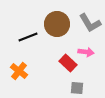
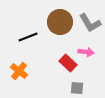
brown circle: moved 3 px right, 2 px up
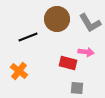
brown circle: moved 3 px left, 3 px up
red rectangle: rotated 30 degrees counterclockwise
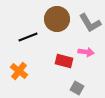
red rectangle: moved 4 px left, 2 px up
gray square: rotated 24 degrees clockwise
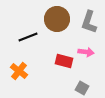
gray L-shape: moved 1 px left, 1 px up; rotated 50 degrees clockwise
gray square: moved 5 px right
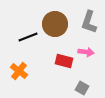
brown circle: moved 2 px left, 5 px down
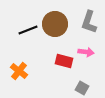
black line: moved 7 px up
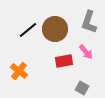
brown circle: moved 5 px down
black line: rotated 18 degrees counterclockwise
pink arrow: rotated 42 degrees clockwise
red rectangle: rotated 24 degrees counterclockwise
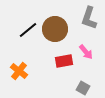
gray L-shape: moved 4 px up
gray square: moved 1 px right
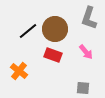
black line: moved 1 px down
red rectangle: moved 11 px left, 6 px up; rotated 30 degrees clockwise
gray square: rotated 24 degrees counterclockwise
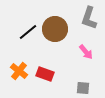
black line: moved 1 px down
red rectangle: moved 8 px left, 19 px down
